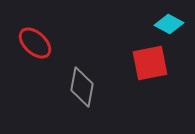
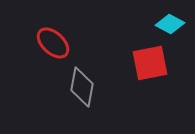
cyan diamond: moved 1 px right
red ellipse: moved 18 px right
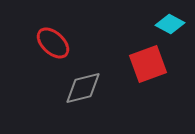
red square: moved 2 px left, 1 px down; rotated 9 degrees counterclockwise
gray diamond: moved 1 px right, 1 px down; rotated 66 degrees clockwise
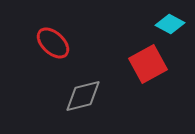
red square: rotated 9 degrees counterclockwise
gray diamond: moved 8 px down
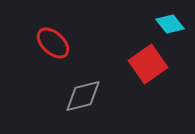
cyan diamond: rotated 24 degrees clockwise
red square: rotated 6 degrees counterclockwise
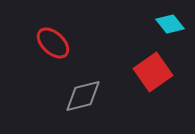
red square: moved 5 px right, 8 px down
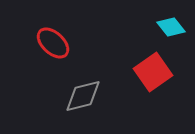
cyan diamond: moved 1 px right, 3 px down
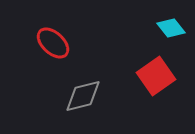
cyan diamond: moved 1 px down
red square: moved 3 px right, 4 px down
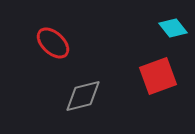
cyan diamond: moved 2 px right
red square: moved 2 px right; rotated 15 degrees clockwise
